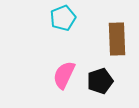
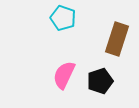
cyan pentagon: rotated 30 degrees counterclockwise
brown rectangle: rotated 20 degrees clockwise
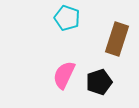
cyan pentagon: moved 4 px right
black pentagon: moved 1 px left, 1 px down
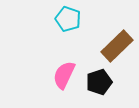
cyan pentagon: moved 1 px right, 1 px down
brown rectangle: moved 7 px down; rotated 28 degrees clockwise
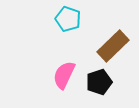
brown rectangle: moved 4 px left
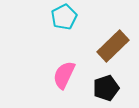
cyan pentagon: moved 4 px left, 2 px up; rotated 25 degrees clockwise
black pentagon: moved 7 px right, 6 px down
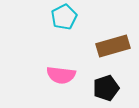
brown rectangle: rotated 28 degrees clockwise
pink semicircle: moved 3 px left; rotated 108 degrees counterclockwise
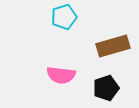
cyan pentagon: rotated 10 degrees clockwise
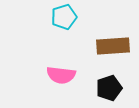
brown rectangle: rotated 12 degrees clockwise
black pentagon: moved 3 px right
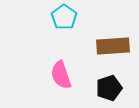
cyan pentagon: rotated 20 degrees counterclockwise
pink semicircle: rotated 64 degrees clockwise
